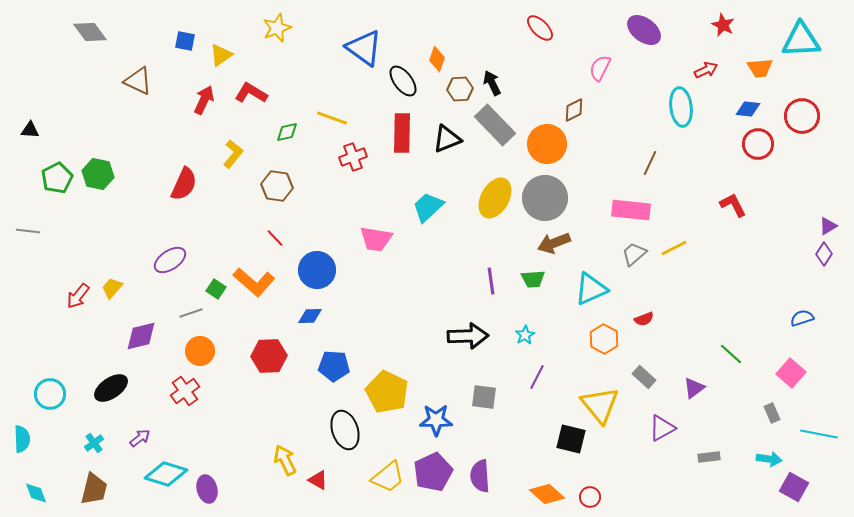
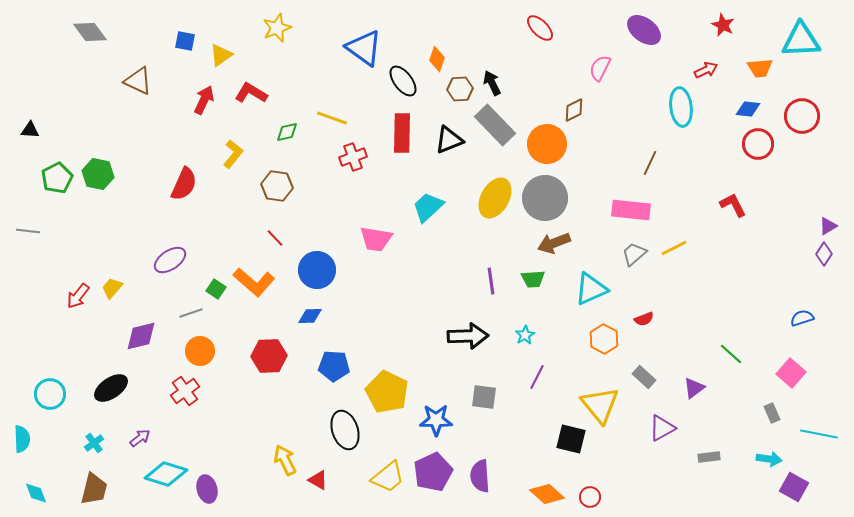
black triangle at (447, 139): moved 2 px right, 1 px down
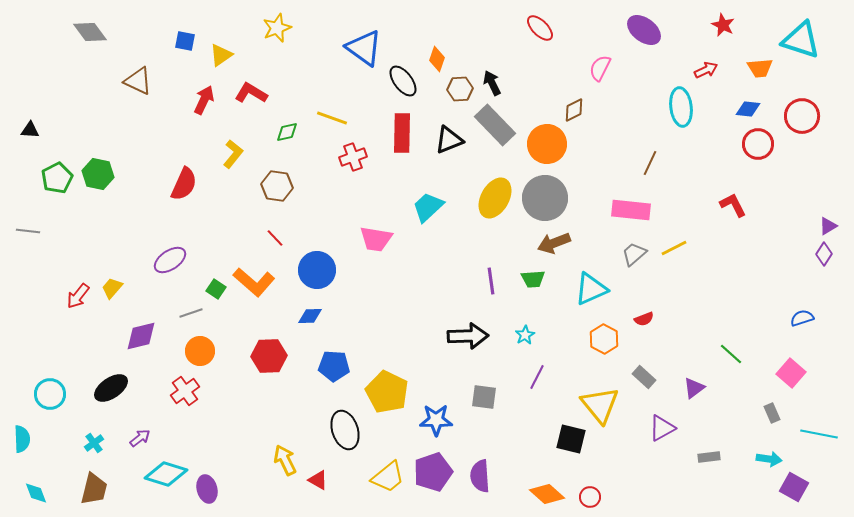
cyan triangle at (801, 40): rotated 21 degrees clockwise
purple pentagon at (433, 472): rotated 6 degrees clockwise
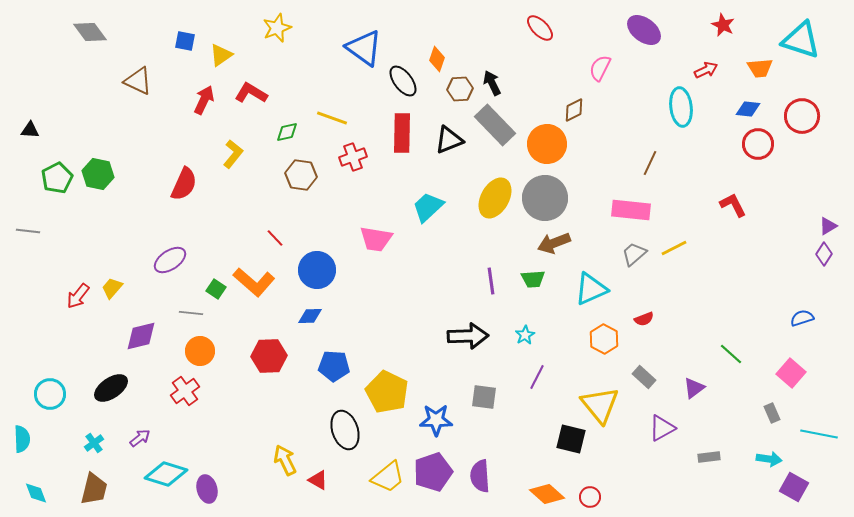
brown hexagon at (277, 186): moved 24 px right, 11 px up
gray line at (191, 313): rotated 25 degrees clockwise
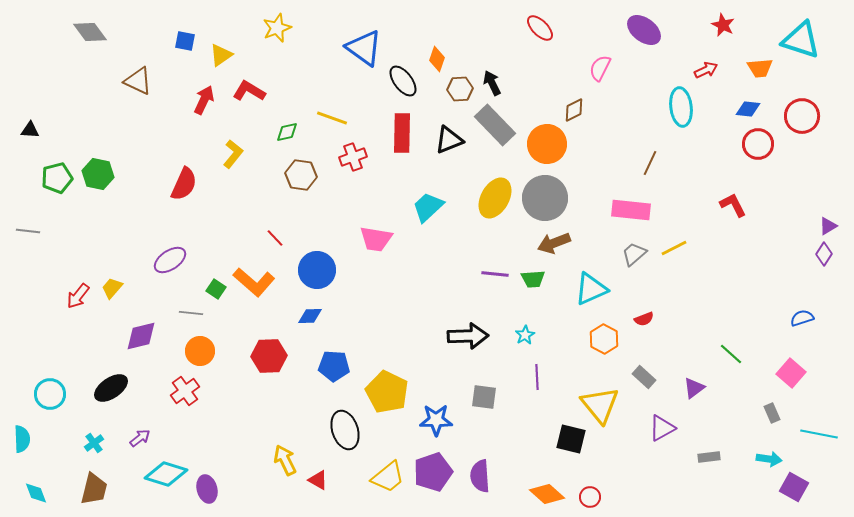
red L-shape at (251, 93): moved 2 px left, 2 px up
green pentagon at (57, 178): rotated 12 degrees clockwise
purple line at (491, 281): moved 4 px right, 7 px up; rotated 76 degrees counterclockwise
purple line at (537, 377): rotated 30 degrees counterclockwise
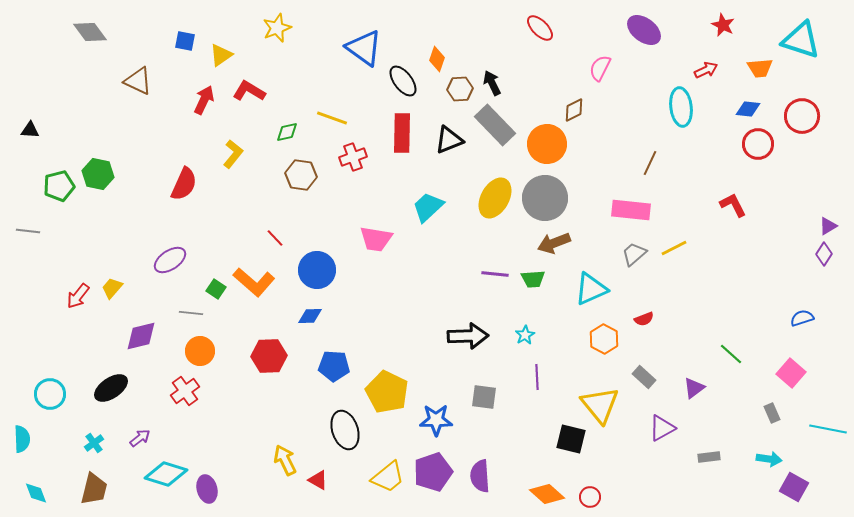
green pentagon at (57, 178): moved 2 px right, 8 px down
cyan line at (819, 434): moved 9 px right, 5 px up
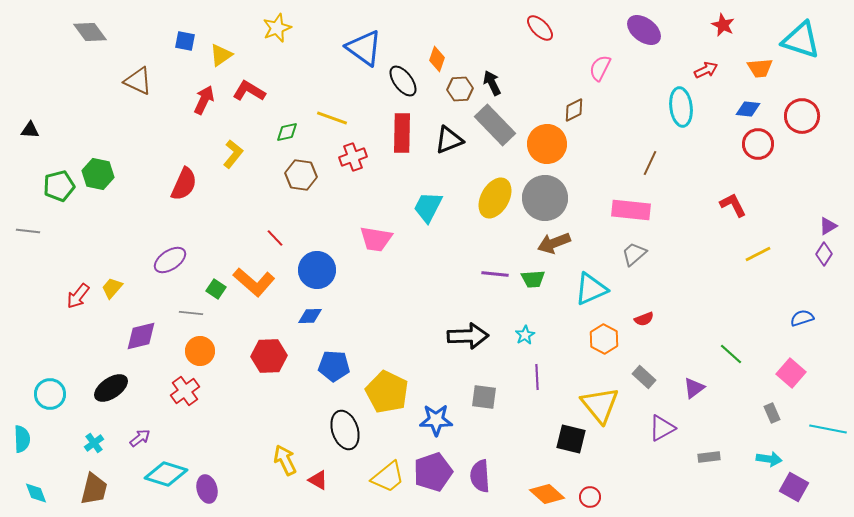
cyan trapezoid at (428, 207): rotated 20 degrees counterclockwise
yellow line at (674, 248): moved 84 px right, 6 px down
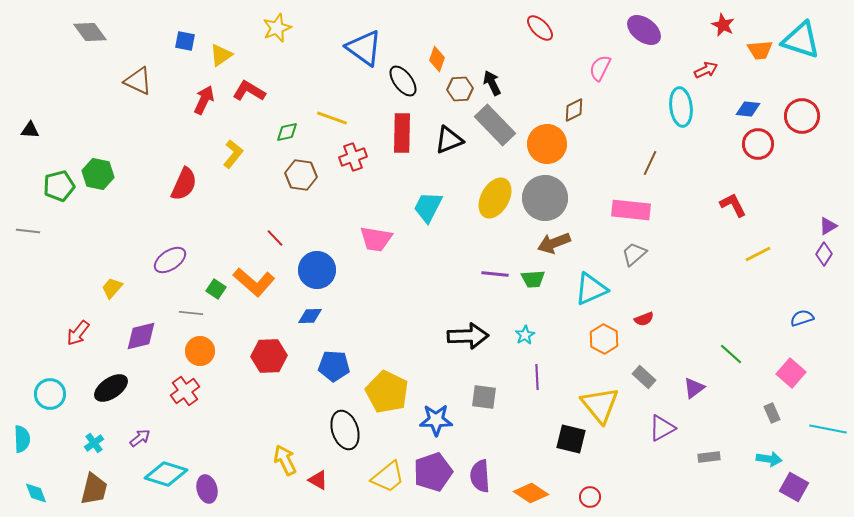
orange trapezoid at (760, 68): moved 18 px up
red arrow at (78, 296): moved 37 px down
orange diamond at (547, 494): moved 16 px left, 1 px up; rotated 8 degrees counterclockwise
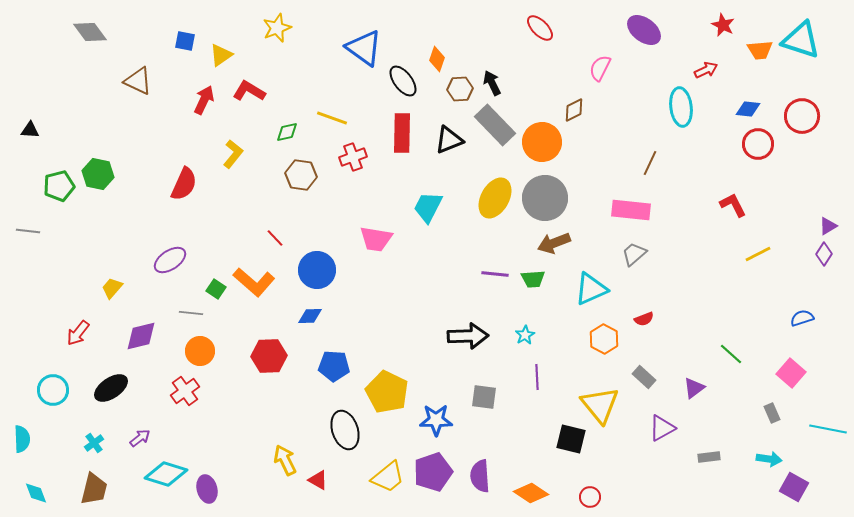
orange circle at (547, 144): moved 5 px left, 2 px up
cyan circle at (50, 394): moved 3 px right, 4 px up
